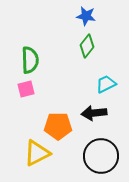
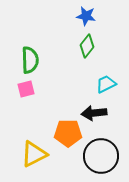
orange pentagon: moved 10 px right, 7 px down
yellow triangle: moved 3 px left, 1 px down
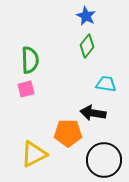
blue star: rotated 18 degrees clockwise
cyan trapezoid: rotated 35 degrees clockwise
black arrow: moved 1 px left; rotated 15 degrees clockwise
black circle: moved 3 px right, 4 px down
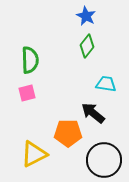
pink square: moved 1 px right, 4 px down
black arrow: rotated 30 degrees clockwise
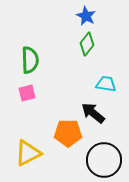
green diamond: moved 2 px up
yellow triangle: moved 6 px left, 1 px up
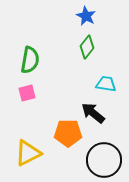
green diamond: moved 3 px down
green semicircle: rotated 12 degrees clockwise
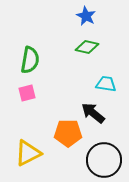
green diamond: rotated 65 degrees clockwise
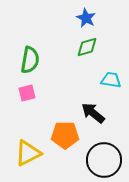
blue star: moved 2 px down
green diamond: rotated 30 degrees counterclockwise
cyan trapezoid: moved 5 px right, 4 px up
orange pentagon: moved 3 px left, 2 px down
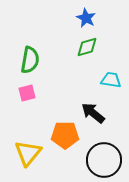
yellow triangle: rotated 24 degrees counterclockwise
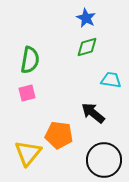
orange pentagon: moved 6 px left; rotated 8 degrees clockwise
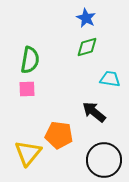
cyan trapezoid: moved 1 px left, 1 px up
pink square: moved 4 px up; rotated 12 degrees clockwise
black arrow: moved 1 px right, 1 px up
